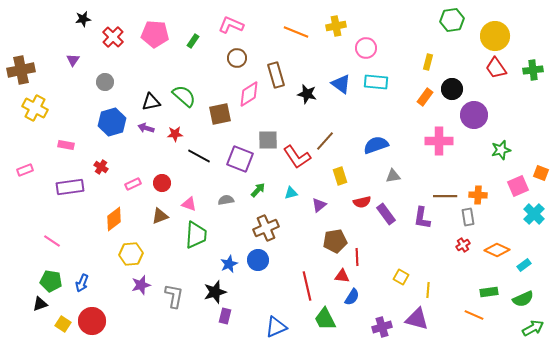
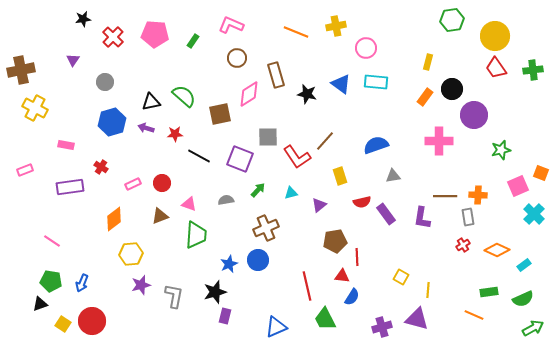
gray square at (268, 140): moved 3 px up
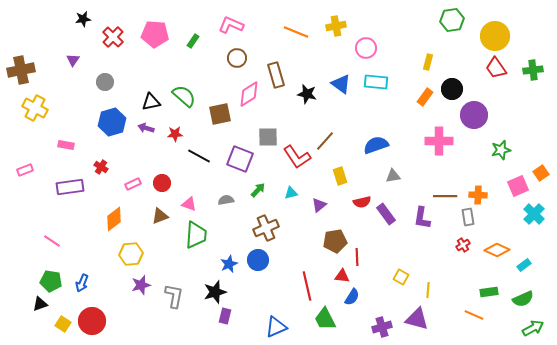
orange square at (541, 173): rotated 35 degrees clockwise
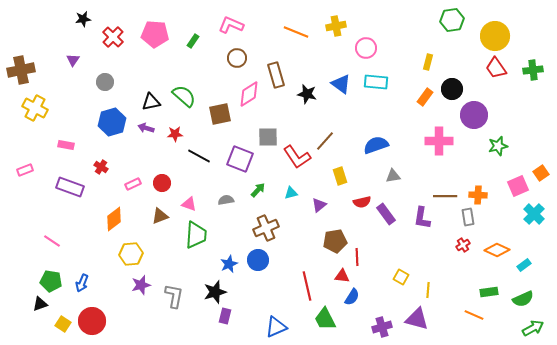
green star at (501, 150): moved 3 px left, 4 px up
purple rectangle at (70, 187): rotated 28 degrees clockwise
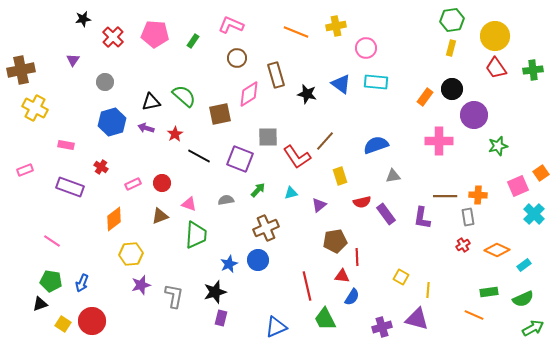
yellow rectangle at (428, 62): moved 23 px right, 14 px up
red star at (175, 134): rotated 28 degrees counterclockwise
purple rectangle at (225, 316): moved 4 px left, 2 px down
